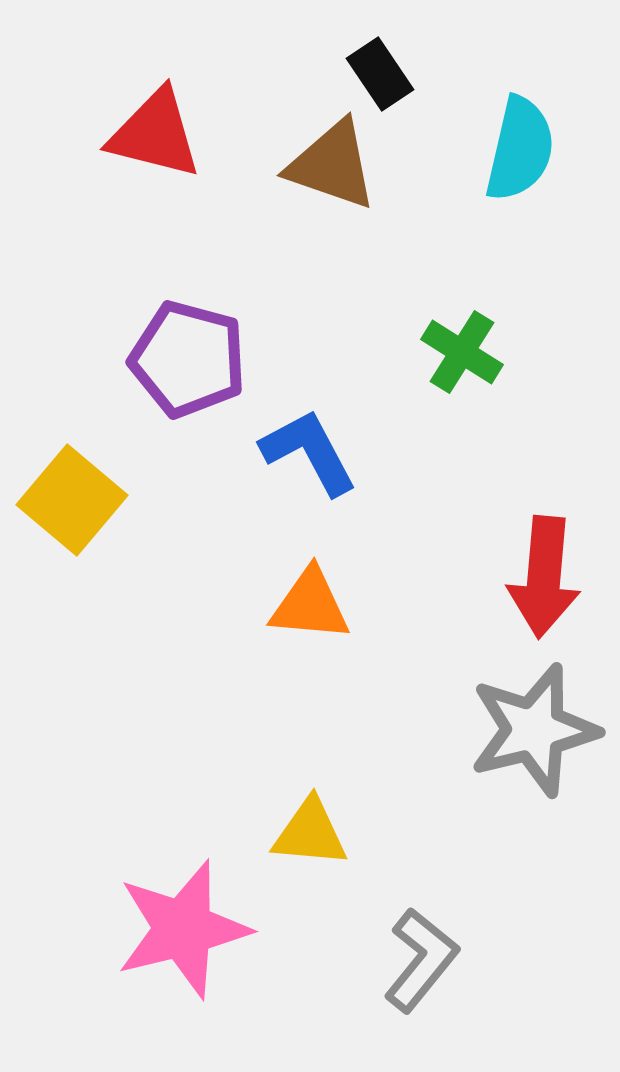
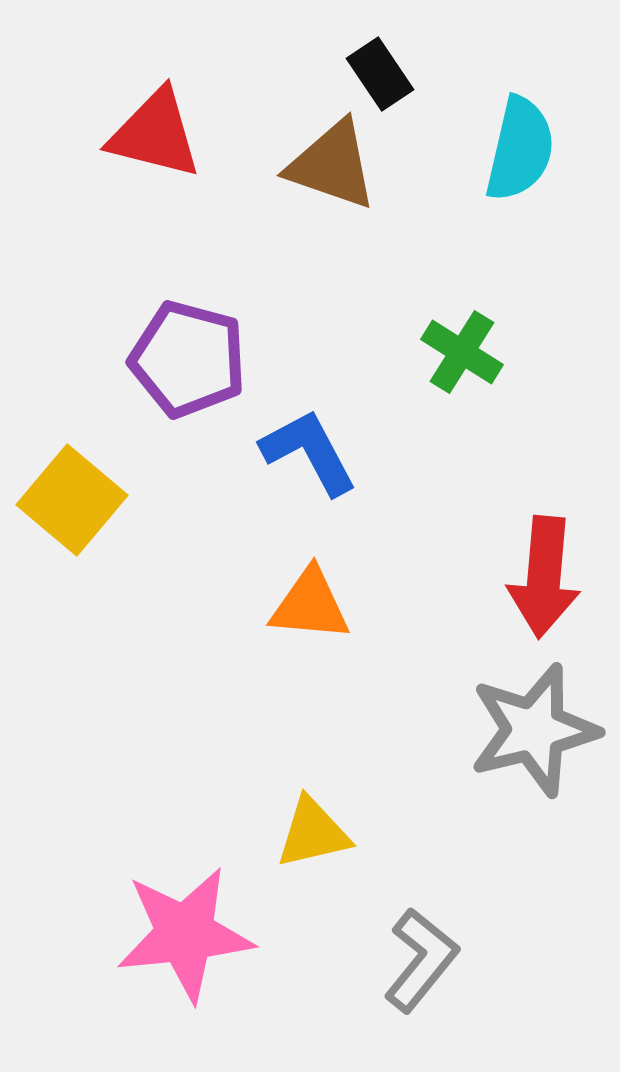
yellow triangle: moved 3 px right; rotated 18 degrees counterclockwise
pink star: moved 2 px right, 5 px down; rotated 8 degrees clockwise
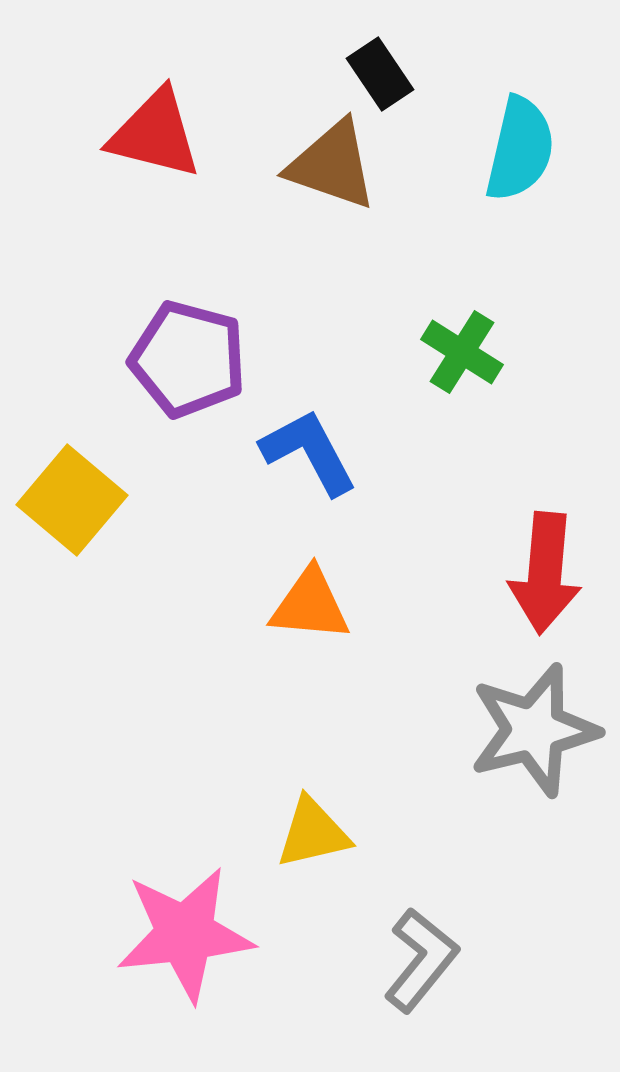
red arrow: moved 1 px right, 4 px up
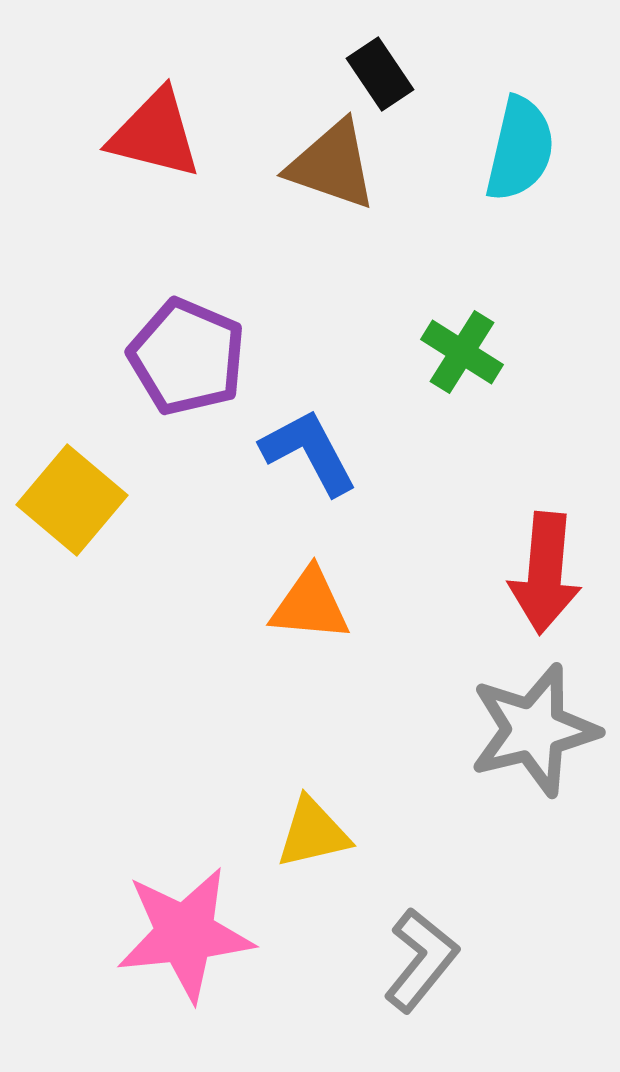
purple pentagon: moved 1 px left, 2 px up; rotated 8 degrees clockwise
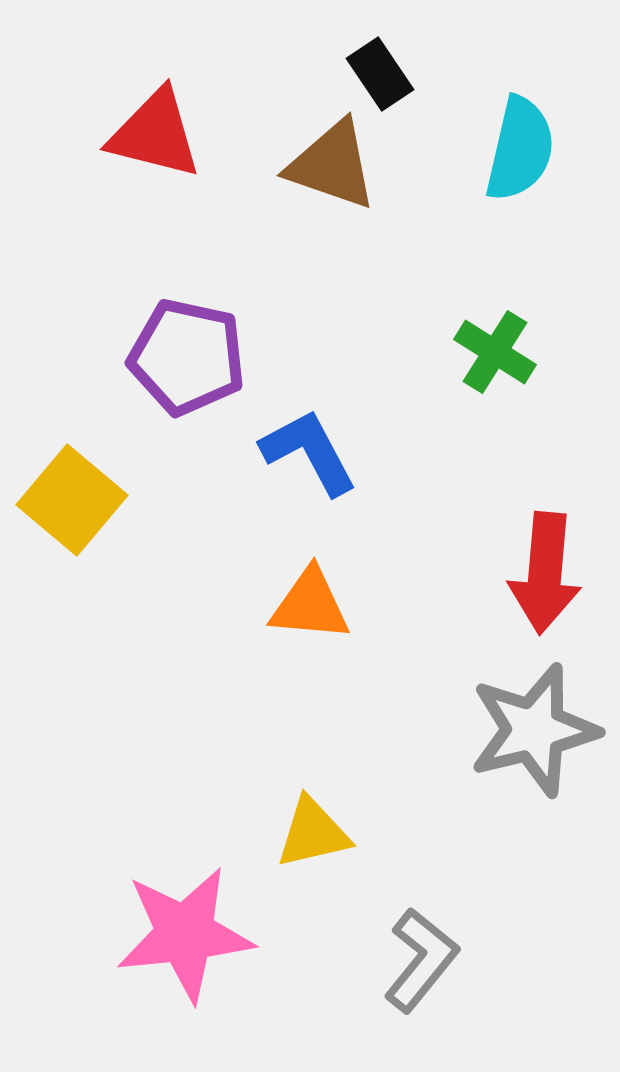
green cross: moved 33 px right
purple pentagon: rotated 11 degrees counterclockwise
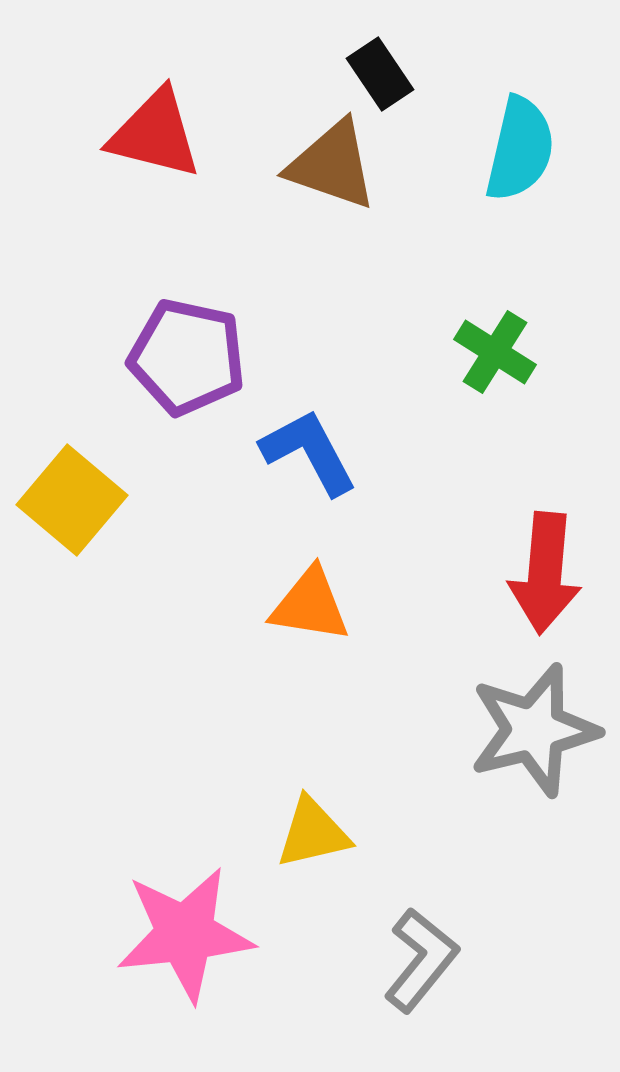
orange triangle: rotated 4 degrees clockwise
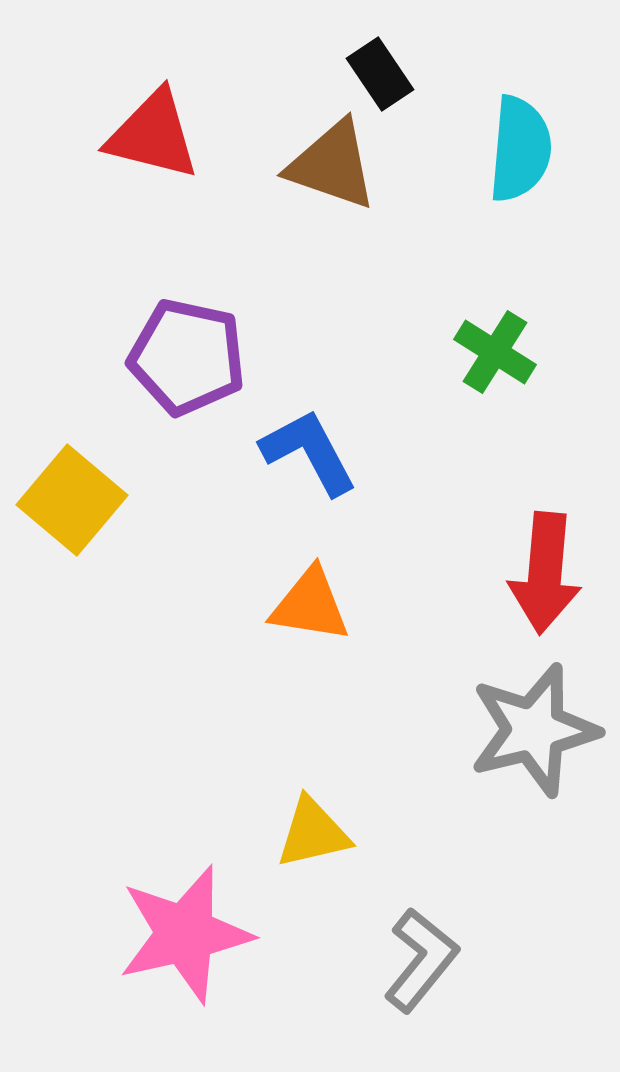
red triangle: moved 2 px left, 1 px down
cyan semicircle: rotated 8 degrees counterclockwise
pink star: rotated 7 degrees counterclockwise
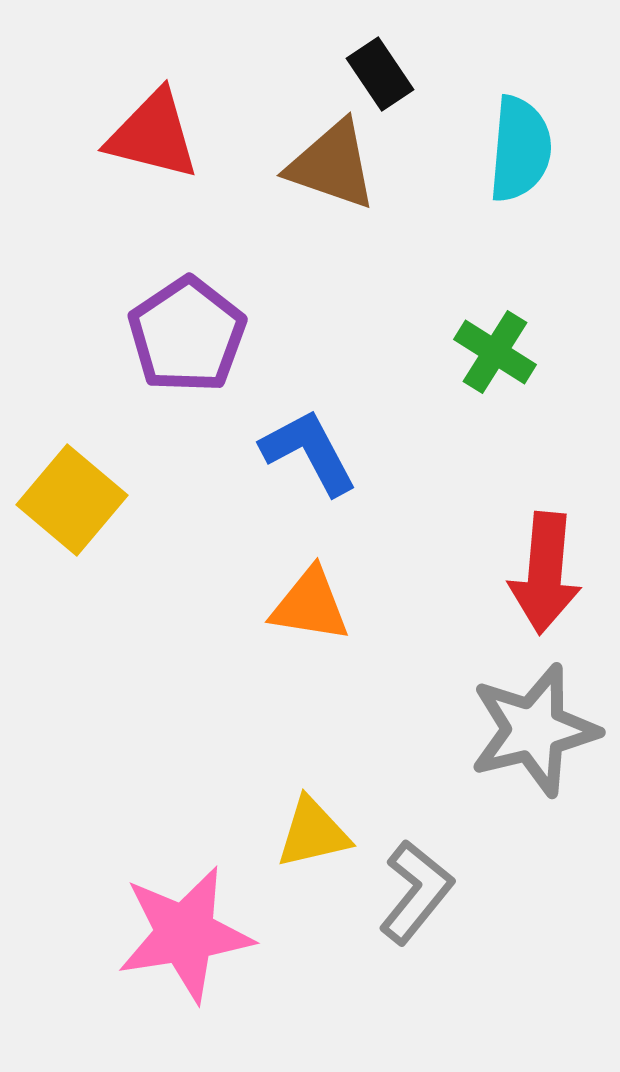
purple pentagon: moved 22 px up; rotated 26 degrees clockwise
pink star: rotated 4 degrees clockwise
gray L-shape: moved 5 px left, 68 px up
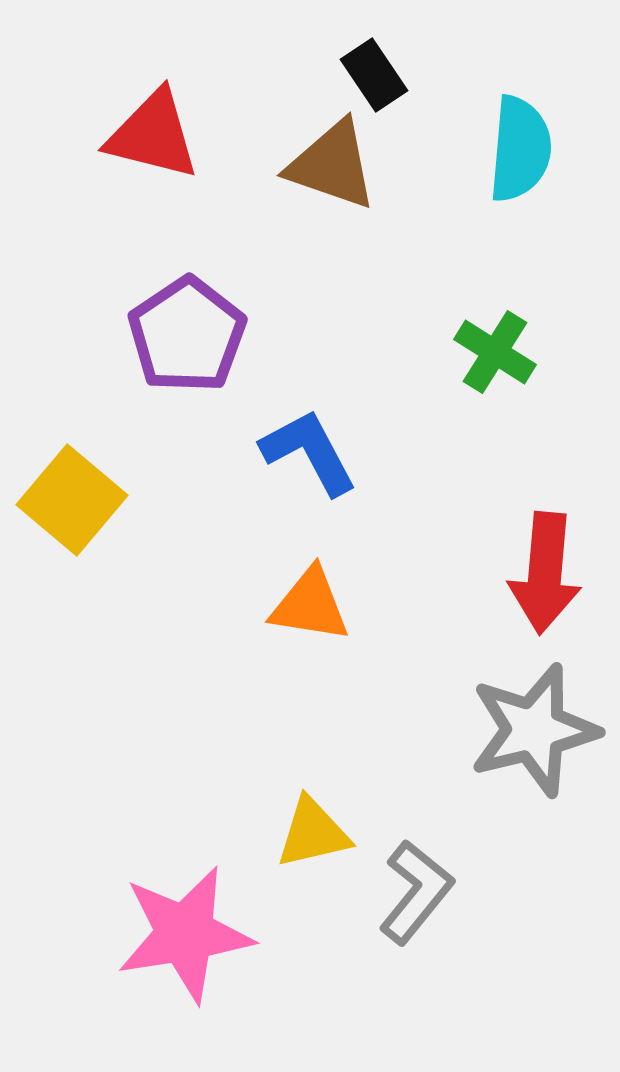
black rectangle: moved 6 px left, 1 px down
